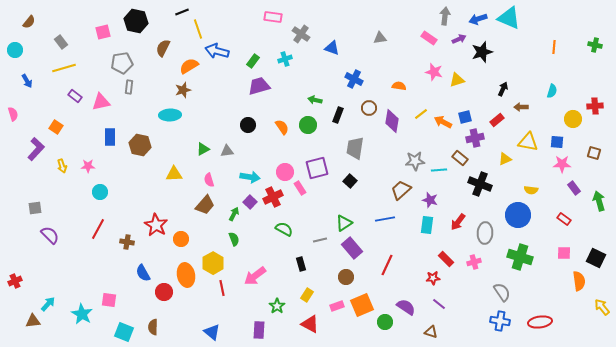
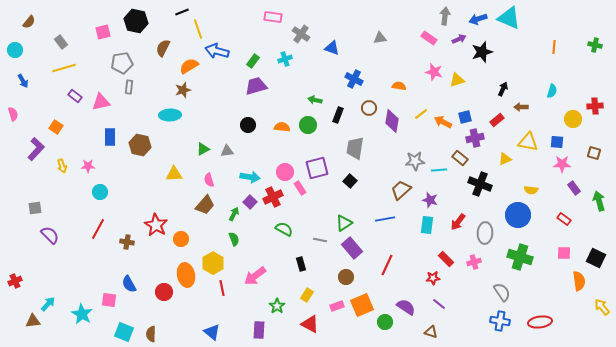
blue arrow at (27, 81): moved 4 px left
purple trapezoid at (259, 86): moved 3 px left
orange semicircle at (282, 127): rotated 49 degrees counterclockwise
gray line at (320, 240): rotated 24 degrees clockwise
blue semicircle at (143, 273): moved 14 px left, 11 px down
brown semicircle at (153, 327): moved 2 px left, 7 px down
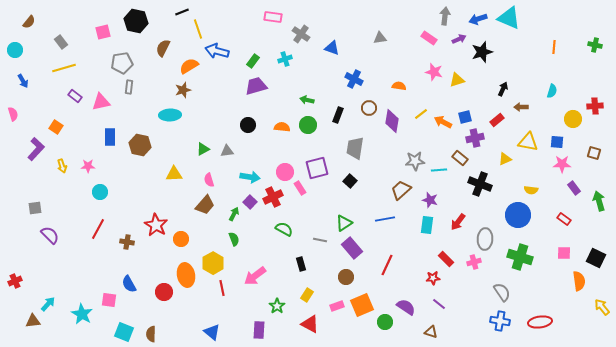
green arrow at (315, 100): moved 8 px left
gray ellipse at (485, 233): moved 6 px down
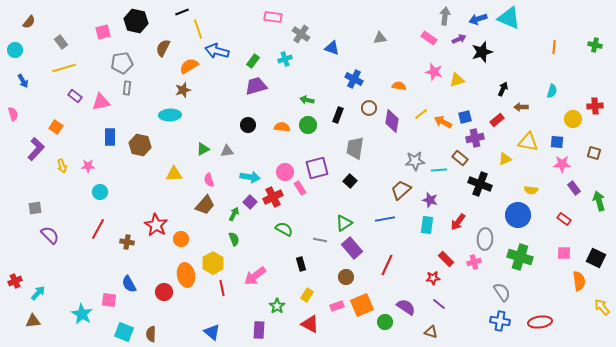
gray rectangle at (129, 87): moved 2 px left, 1 px down
cyan arrow at (48, 304): moved 10 px left, 11 px up
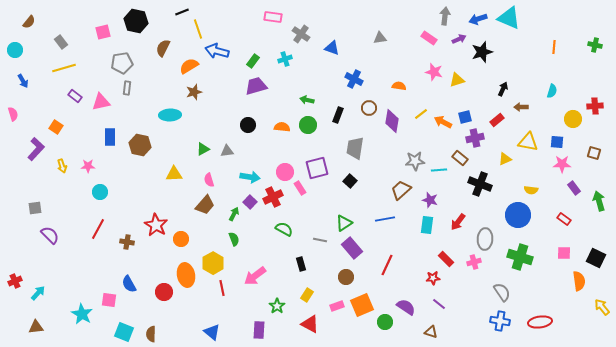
brown star at (183, 90): moved 11 px right, 2 px down
brown triangle at (33, 321): moved 3 px right, 6 px down
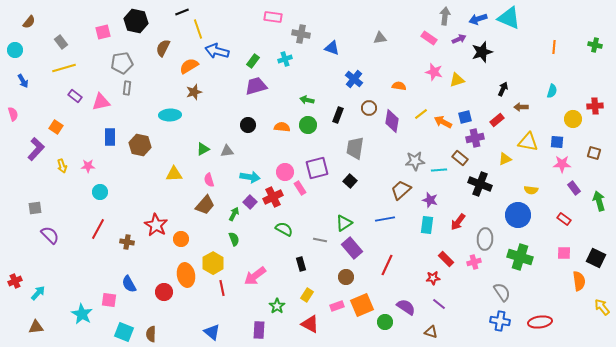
gray cross at (301, 34): rotated 24 degrees counterclockwise
blue cross at (354, 79): rotated 12 degrees clockwise
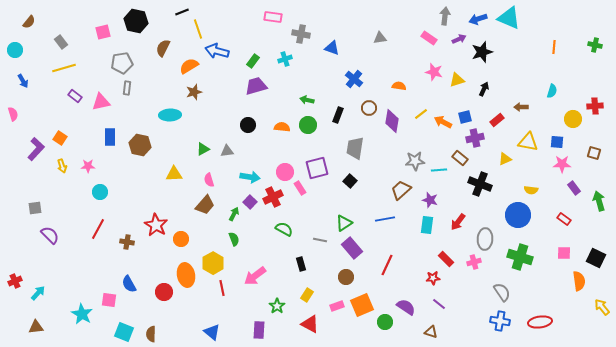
black arrow at (503, 89): moved 19 px left
orange square at (56, 127): moved 4 px right, 11 px down
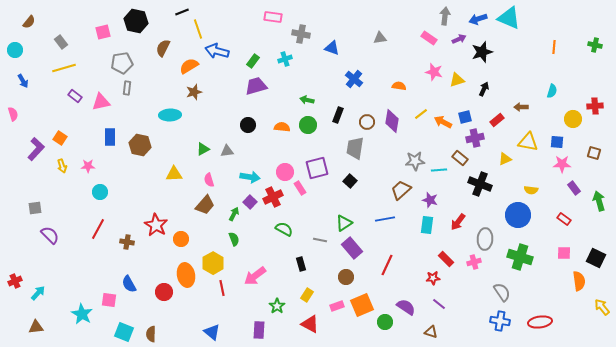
brown circle at (369, 108): moved 2 px left, 14 px down
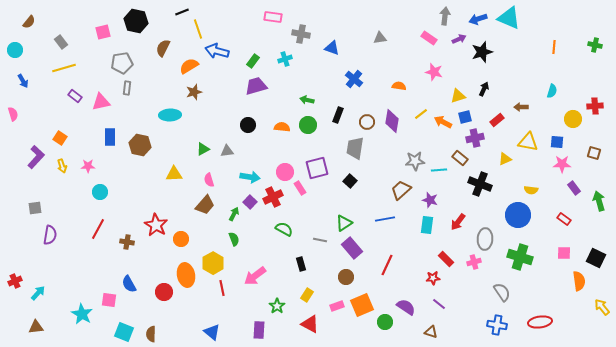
yellow triangle at (457, 80): moved 1 px right, 16 px down
purple L-shape at (36, 149): moved 8 px down
purple semicircle at (50, 235): rotated 54 degrees clockwise
blue cross at (500, 321): moved 3 px left, 4 px down
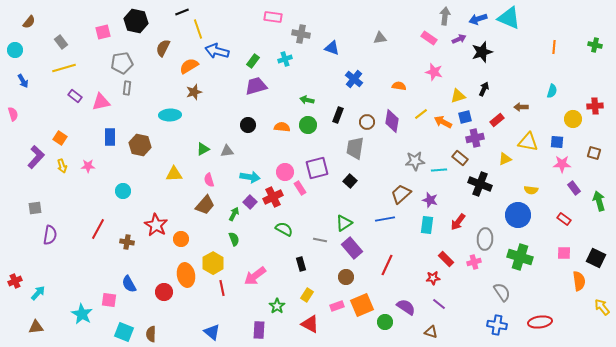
brown trapezoid at (401, 190): moved 4 px down
cyan circle at (100, 192): moved 23 px right, 1 px up
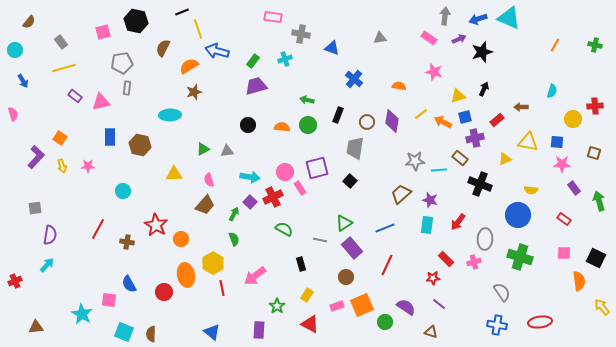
orange line at (554, 47): moved 1 px right, 2 px up; rotated 24 degrees clockwise
blue line at (385, 219): moved 9 px down; rotated 12 degrees counterclockwise
cyan arrow at (38, 293): moved 9 px right, 28 px up
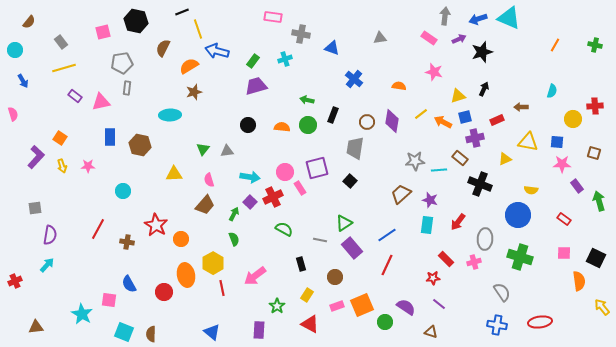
black rectangle at (338, 115): moved 5 px left
red rectangle at (497, 120): rotated 16 degrees clockwise
green triangle at (203, 149): rotated 24 degrees counterclockwise
purple rectangle at (574, 188): moved 3 px right, 2 px up
blue line at (385, 228): moved 2 px right, 7 px down; rotated 12 degrees counterclockwise
brown circle at (346, 277): moved 11 px left
